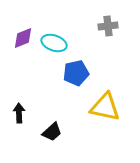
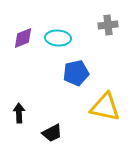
gray cross: moved 1 px up
cyan ellipse: moved 4 px right, 5 px up; rotated 15 degrees counterclockwise
black trapezoid: moved 1 px down; rotated 15 degrees clockwise
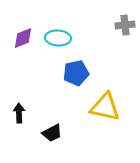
gray cross: moved 17 px right
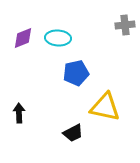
black trapezoid: moved 21 px right
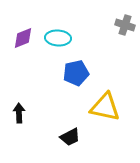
gray cross: rotated 24 degrees clockwise
black trapezoid: moved 3 px left, 4 px down
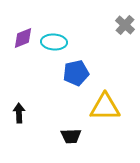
gray cross: rotated 24 degrees clockwise
cyan ellipse: moved 4 px left, 4 px down
yellow triangle: rotated 12 degrees counterclockwise
black trapezoid: moved 1 px right, 1 px up; rotated 25 degrees clockwise
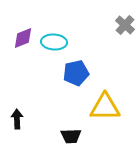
black arrow: moved 2 px left, 6 px down
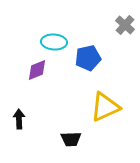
purple diamond: moved 14 px right, 32 px down
blue pentagon: moved 12 px right, 15 px up
yellow triangle: rotated 24 degrees counterclockwise
black arrow: moved 2 px right
black trapezoid: moved 3 px down
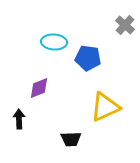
blue pentagon: rotated 20 degrees clockwise
purple diamond: moved 2 px right, 18 px down
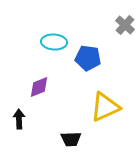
purple diamond: moved 1 px up
